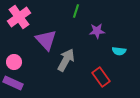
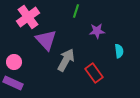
pink cross: moved 9 px right
cyan semicircle: rotated 104 degrees counterclockwise
red rectangle: moved 7 px left, 4 px up
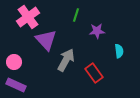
green line: moved 4 px down
purple rectangle: moved 3 px right, 2 px down
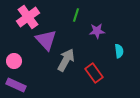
pink circle: moved 1 px up
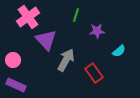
cyan semicircle: rotated 56 degrees clockwise
pink circle: moved 1 px left, 1 px up
